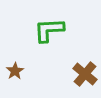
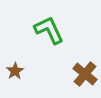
green L-shape: rotated 68 degrees clockwise
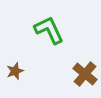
brown star: rotated 12 degrees clockwise
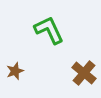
brown cross: moved 1 px left, 1 px up
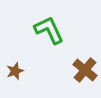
brown cross: moved 1 px right, 3 px up
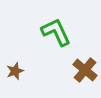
green L-shape: moved 7 px right, 2 px down
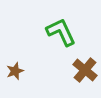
green L-shape: moved 5 px right
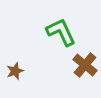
brown cross: moved 5 px up
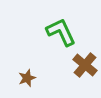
brown star: moved 12 px right, 7 px down
